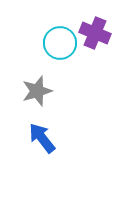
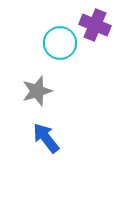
purple cross: moved 8 px up
blue arrow: moved 4 px right
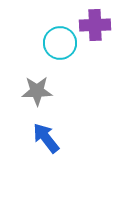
purple cross: rotated 24 degrees counterclockwise
gray star: rotated 16 degrees clockwise
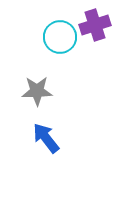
purple cross: rotated 16 degrees counterclockwise
cyan circle: moved 6 px up
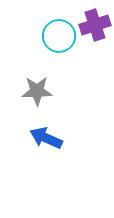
cyan circle: moved 1 px left, 1 px up
blue arrow: rotated 28 degrees counterclockwise
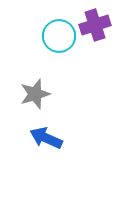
gray star: moved 2 px left, 3 px down; rotated 16 degrees counterclockwise
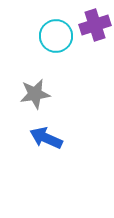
cyan circle: moved 3 px left
gray star: rotated 8 degrees clockwise
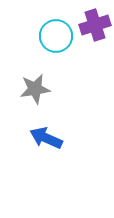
gray star: moved 5 px up
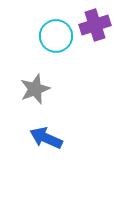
gray star: rotated 12 degrees counterclockwise
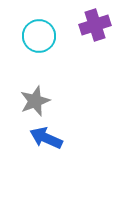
cyan circle: moved 17 px left
gray star: moved 12 px down
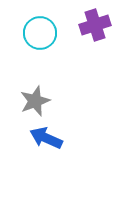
cyan circle: moved 1 px right, 3 px up
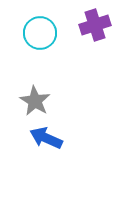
gray star: rotated 20 degrees counterclockwise
